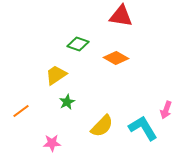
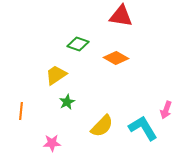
orange line: rotated 48 degrees counterclockwise
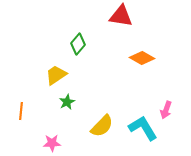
green diamond: rotated 70 degrees counterclockwise
orange diamond: moved 26 px right
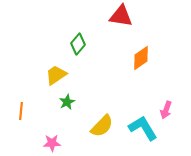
orange diamond: moved 1 px left; rotated 65 degrees counterclockwise
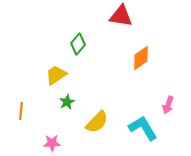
pink arrow: moved 2 px right, 5 px up
yellow semicircle: moved 5 px left, 4 px up
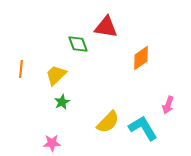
red triangle: moved 15 px left, 11 px down
green diamond: rotated 60 degrees counterclockwise
yellow trapezoid: rotated 10 degrees counterclockwise
green star: moved 5 px left
orange line: moved 42 px up
yellow semicircle: moved 11 px right
